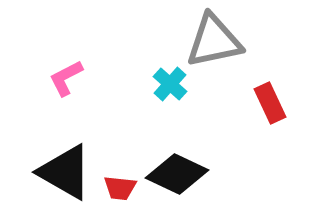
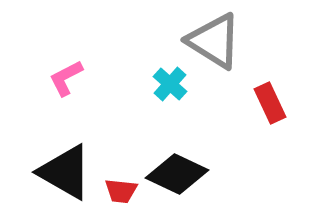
gray triangle: rotated 44 degrees clockwise
red trapezoid: moved 1 px right, 3 px down
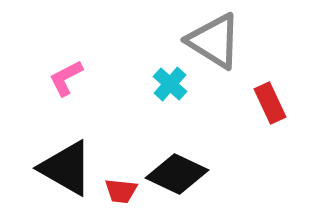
black triangle: moved 1 px right, 4 px up
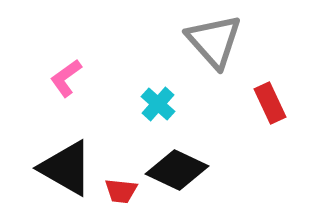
gray triangle: rotated 16 degrees clockwise
pink L-shape: rotated 9 degrees counterclockwise
cyan cross: moved 12 px left, 20 px down
black diamond: moved 4 px up
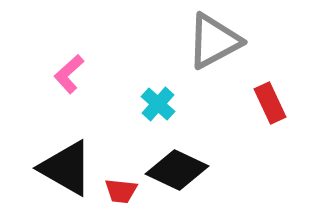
gray triangle: rotated 44 degrees clockwise
pink L-shape: moved 3 px right, 4 px up; rotated 6 degrees counterclockwise
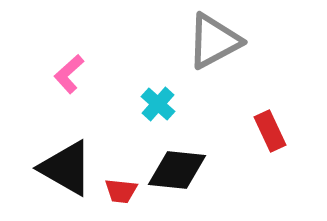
red rectangle: moved 28 px down
black diamond: rotated 20 degrees counterclockwise
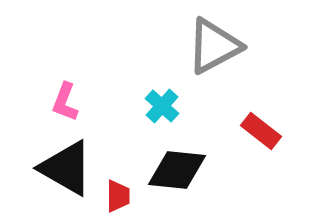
gray triangle: moved 5 px down
pink L-shape: moved 4 px left, 28 px down; rotated 27 degrees counterclockwise
cyan cross: moved 4 px right, 2 px down
red rectangle: moved 9 px left; rotated 27 degrees counterclockwise
red trapezoid: moved 3 px left, 5 px down; rotated 96 degrees counterclockwise
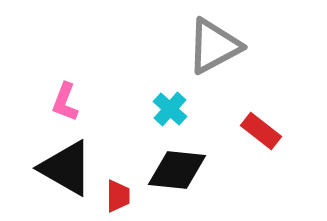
cyan cross: moved 8 px right, 3 px down
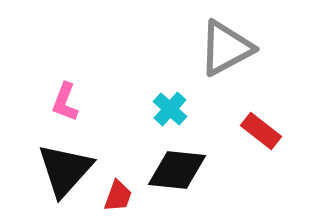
gray triangle: moved 12 px right, 2 px down
black triangle: moved 1 px left, 2 px down; rotated 42 degrees clockwise
red trapezoid: rotated 20 degrees clockwise
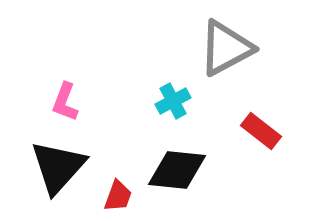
cyan cross: moved 3 px right, 8 px up; rotated 20 degrees clockwise
black triangle: moved 7 px left, 3 px up
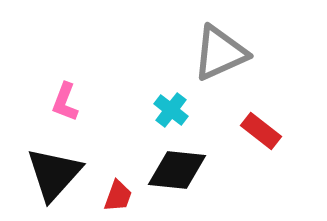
gray triangle: moved 6 px left, 5 px down; rotated 4 degrees clockwise
cyan cross: moved 2 px left, 9 px down; rotated 24 degrees counterclockwise
black triangle: moved 4 px left, 7 px down
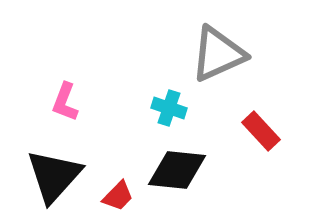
gray triangle: moved 2 px left, 1 px down
cyan cross: moved 2 px left, 2 px up; rotated 20 degrees counterclockwise
red rectangle: rotated 9 degrees clockwise
black triangle: moved 2 px down
red trapezoid: rotated 24 degrees clockwise
